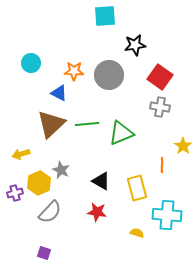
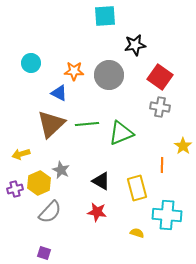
purple cross: moved 4 px up
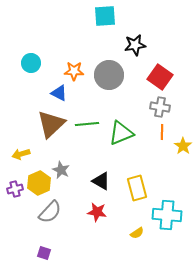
orange line: moved 33 px up
yellow semicircle: rotated 128 degrees clockwise
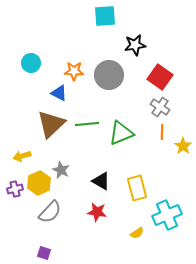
gray cross: rotated 24 degrees clockwise
yellow arrow: moved 1 px right, 2 px down
cyan cross: rotated 28 degrees counterclockwise
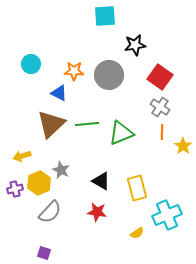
cyan circle: moved 1 px down
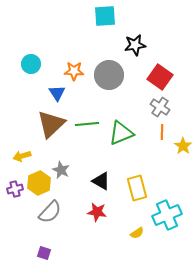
blue triangle: moved 2 px left; rotated 30 degrees clockwise
